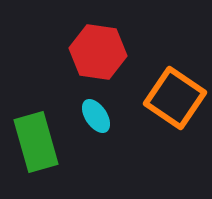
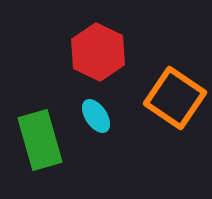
red hexagon: rotated 18 degrees clockwise
green rectangle: moved 4 px right, 2 px up
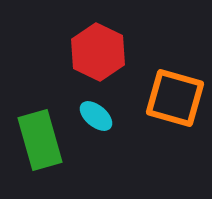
orange square: rotated 18 degrees counterclockwise
cyan ellipse: rotated 16 degrees counterclockwise
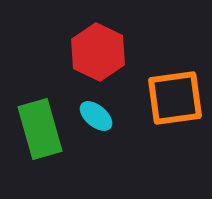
orange square: rotated 24 degrees counterclockwise
green rectangle: moved 11 px up
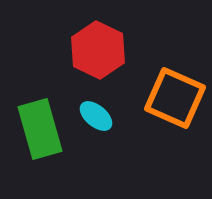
red hexagon: moved 2 px up
orange square: rotated 32 degrees clockwise
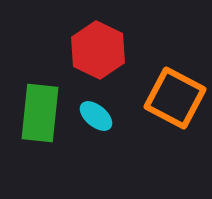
orange square: rotated 4 degrees clockwise
green rectangle: moved 16 px up; rotated 22 degrees clockwise
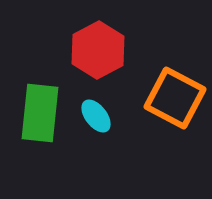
red hexagon: rotated 6 degrees clockwise
cyan ellipse: rotated 12 degrees clockwise
